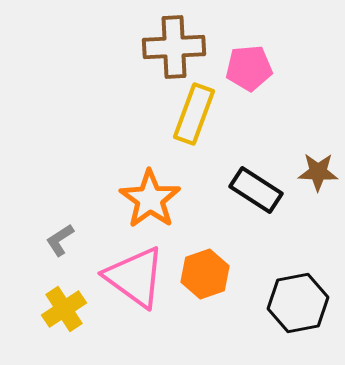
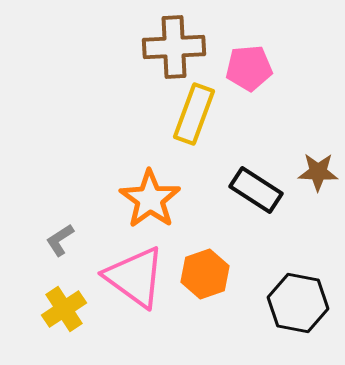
black hexagon: rotated 22 degrees clockwise
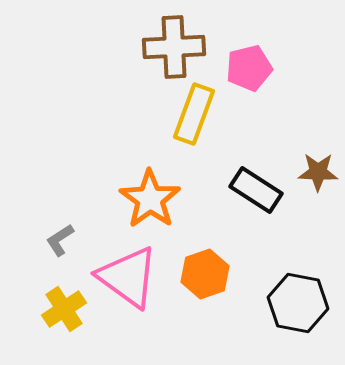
pink pentagon: rotated 9 degrees counterclockwise
pink triangle: moved 7 px left
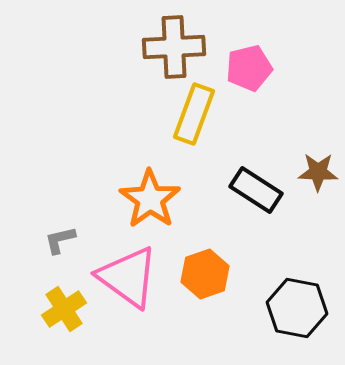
gray L-shape: rotated 20 degrees clockwise
black hexagon: moved 1 px left, 5 px down
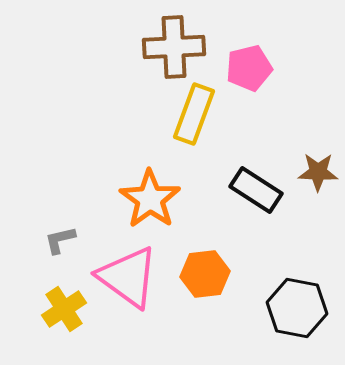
orange hexagon: rotated 12 degrees clockwise
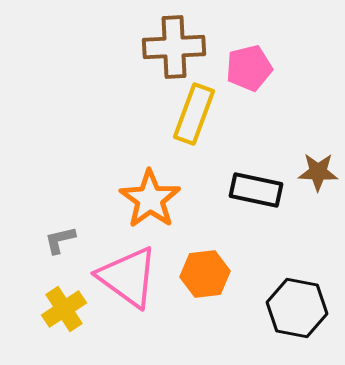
black rectangle: rotated 21 degrees counterclockwise
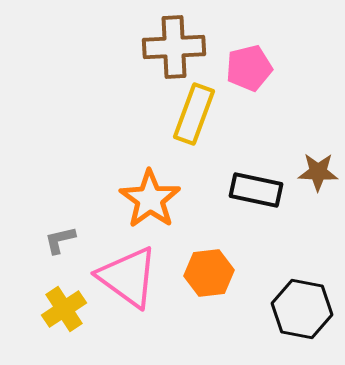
orange hexagon: moved 4 px right, 1 px up
black hexagon: moved 5 px right, 1 px down
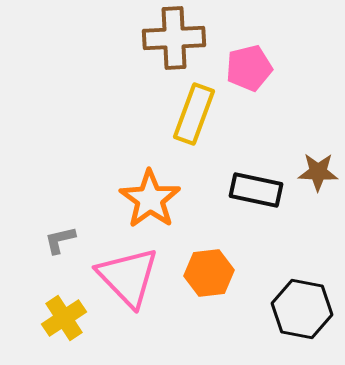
brown cross: moved 9 px up
pink triangle: rotated 10 degrees clockwise
yellow cross: moved 9 px down
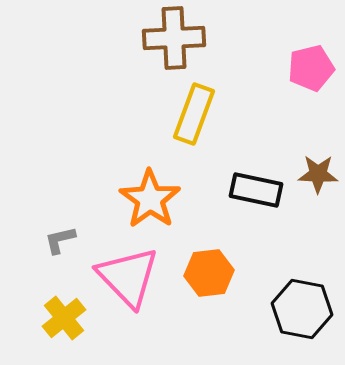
pink pentagon: moved 62 px right
brown star: moved 2 px down
yellow cross: rotated 6 degrees counterclockwise
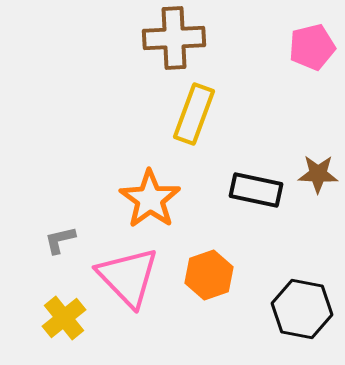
pink pentagon: moved 1 px right, 21 px up
orange hexagon: moved 2 px down; rotated 12 degrees counterclockwise
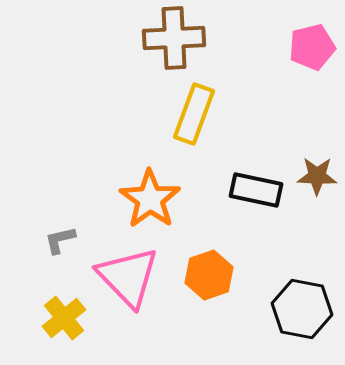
brown star: moved 1 px left, 2 px down
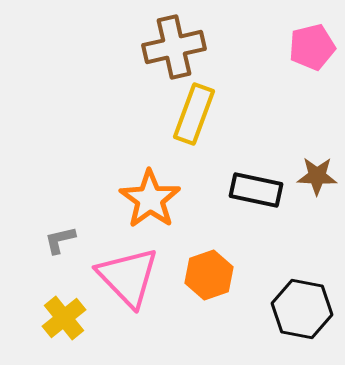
brown cross: moved 9 px down; rotated 10 degrees counterclockwise
